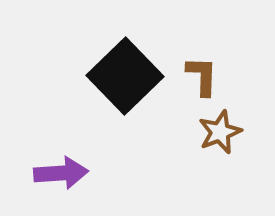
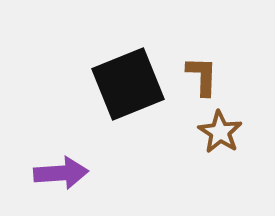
black square: moved 3 px right, 8 px down; rotated 22 degrees clockwise
brown star: rotated 18 degrees counterclockwise
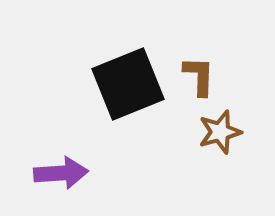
brown L-shape: moved 3 px left
brown star: rotated 24 degrees clockwise
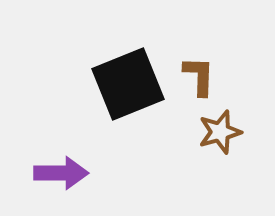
purple arrow: rotated 4 degrees clockwise
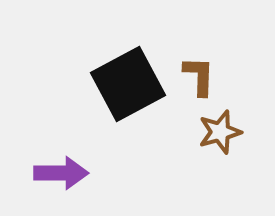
black square: rotated 6 degrees counterclockwise
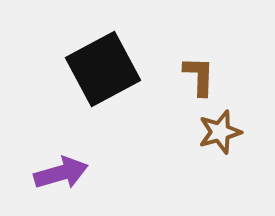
black square: moved 25 px left, 15 px up
purple arrow: rotated 16 degrees counterclockwise
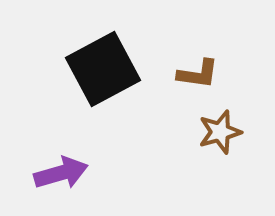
brown L-shape: moved 1 px left, 2 px up; rotated 96 degrees clockwise
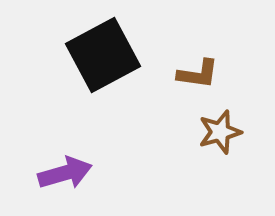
black square: moved 14 px up
purple arrow: moved 4 px right
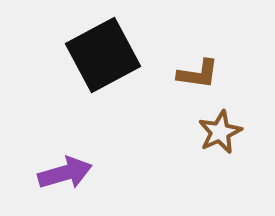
brown star: rotated 9 degrees counterclockwise
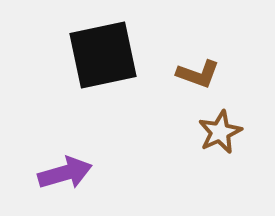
black square: rotated 16 degrees clockwise
brown L-shape: rotated 12 degrees clockwise
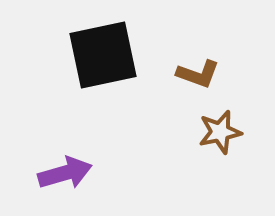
brown star: rotated 12 degrees clockwise
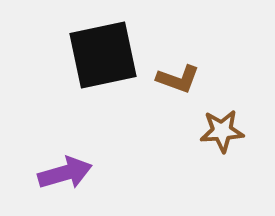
brown L-shape: moved 20 px left, 5 px down
brown star: moved 2 px right, 1 px up; rotated 9 degrees clockwise
